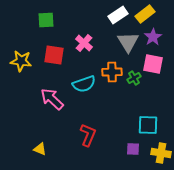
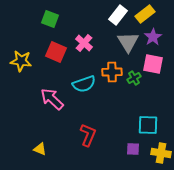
white rectangle: rotated 18 degrees counterclockwise
green square: moved 4 px right, 1 px up; rotated 24 degrees clockwise
red square: moved 2 px right, 3 px up; rotated 15 degrees clockwise
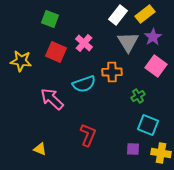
pink square: moved 3 px right, 2 px down; rotated 25 degrees clockwise
green cross: moved 4 px right, 18 px down
cyan square: rotated 20 degrees clockwise
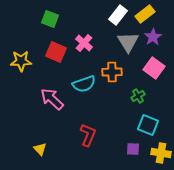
yellow star: rotated 10 degrees counterclockwise
pink square: moved 2 px left, 2 px down
yellow triangle: rotated 24 degrees clockwise
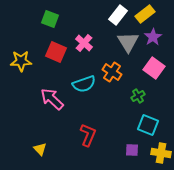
orange cross: rotated 36 degrees clockwise
purple square: moved 1 px left, 1 px down
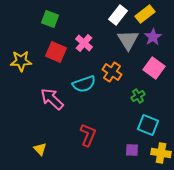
gray triangle: moved 2 px up
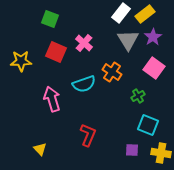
white rectangle: moved 3 px right, 2 px up
pink arrow: rotated 30 degrees clockwise
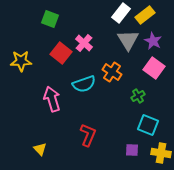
yellow rectangle: moved 1 px down
purple star: moved 4 px down; rotated 12 degrees counterclockwise
red square: moved 5 px right, 1 px down; rotated 15 degrees clockwise
